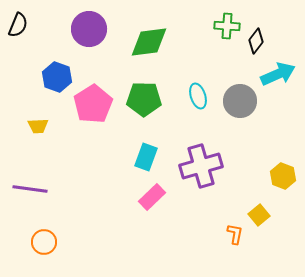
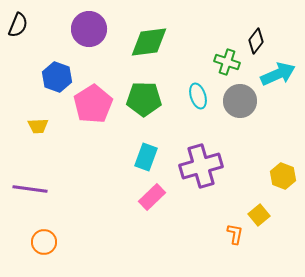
green cross: moved 36 px down; rotated 15 degrees clockwise
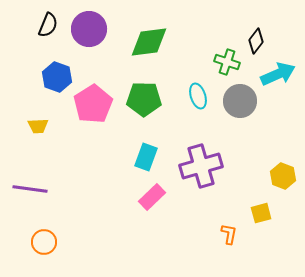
black semicircle: moved 30 px right
yellow square: moved 2 px right, 2 px up; rotated 25 degrees clockwise
orange L-shape: moved 6 px left
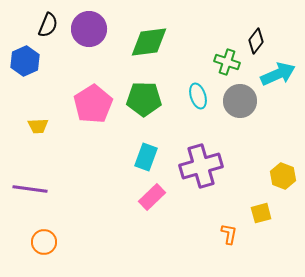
blue hexagon: moved 32 px left, 16 px up; rotated 16 degrees clockwise
